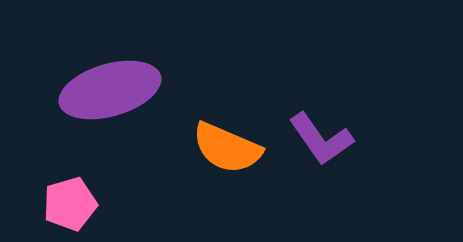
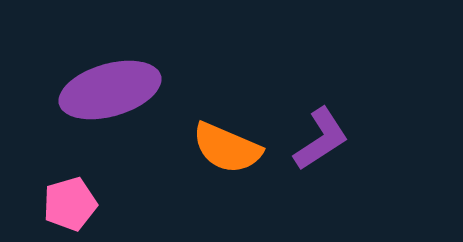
purple L-shape: rotated 88 degrees counterclockwise
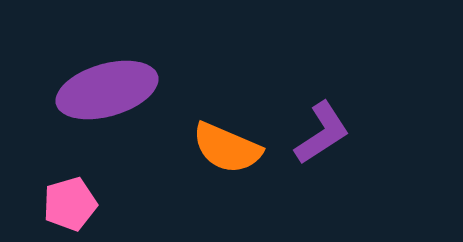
purple ellipse: moved 3 px left
purple L-shape: moved 1 px right, 6 px up
